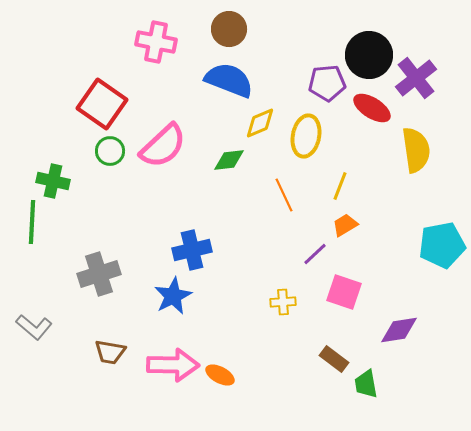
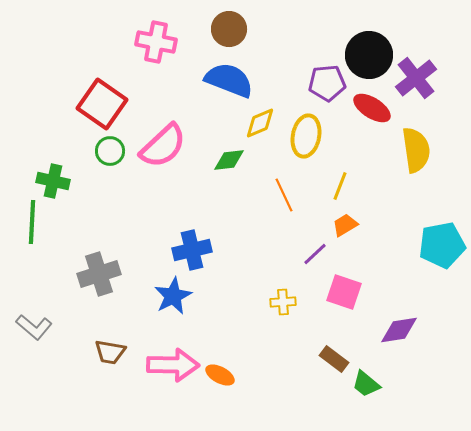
green trapezoid: rotated 40 degrees counterclockwise
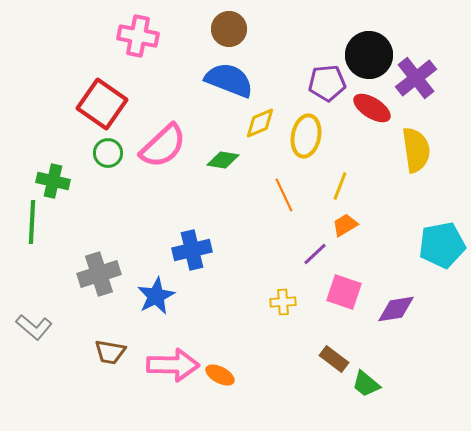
pink cross: moved 18 px left, 6 px up
green circle: moved 2 px left, 2 px down
green diamond: moved 6 px left; rotated 16 degrees clockwise
blue star: moved 17 px left
purple diamond: moved 3 px left, 21 px up
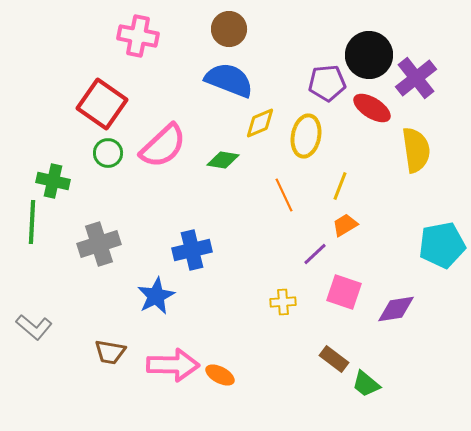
gray cross: moved 30 px up
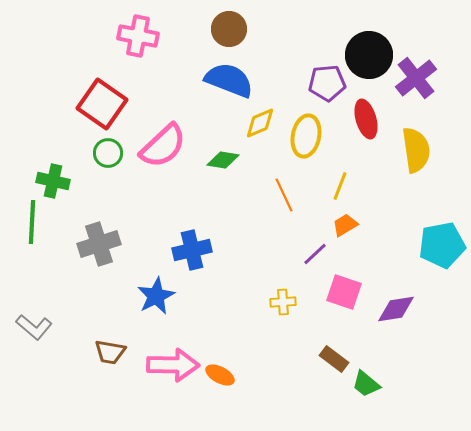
red ellipse: moved 6 px left, 11 px down; rotated 42 degrees clockwise
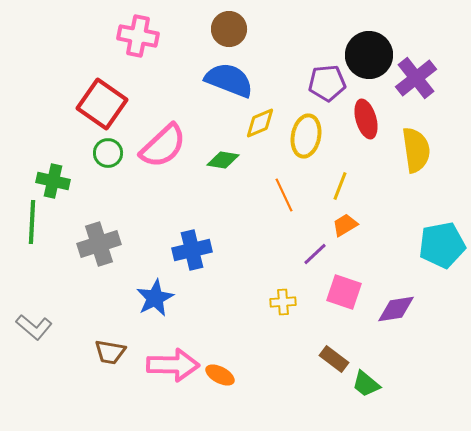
blue star: moved 1 px left, 2 px down
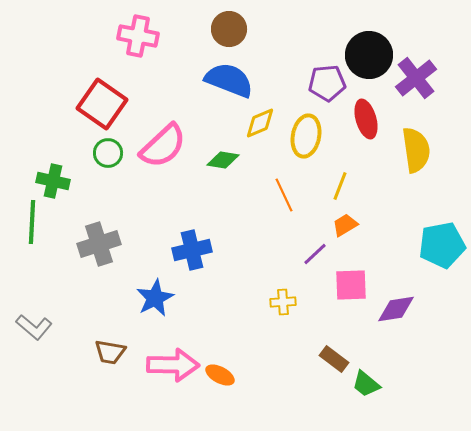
pink square: moved 7 px right, 7 px up; rotated 21 degrees counterclockwise
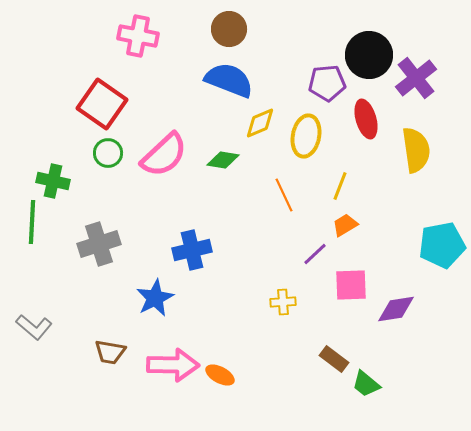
pink semicircle: moved 1 px right, 9 px down
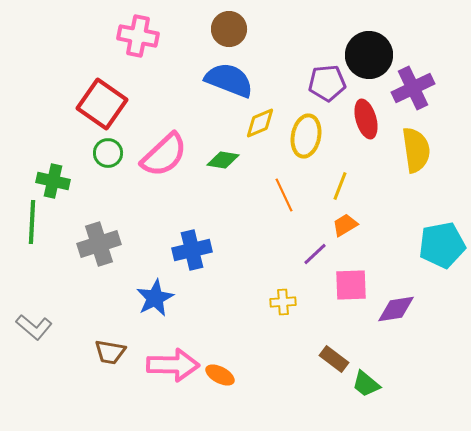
purple cross: moved 3 px left, 10 px down; rotated 12 degrees clockwise
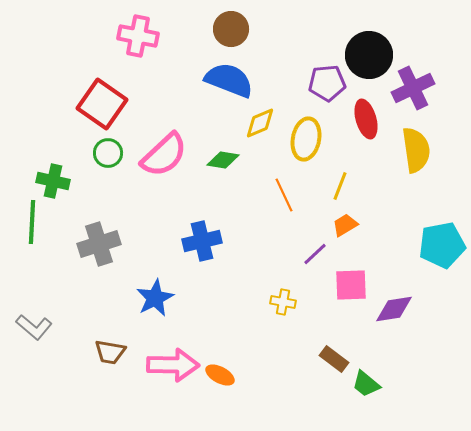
brown circle: moved 2 px right
yellow ellipse: moved 3 px down
blue cross: moved 10 px right, 9 px up
yellow cross: rotated 15 degrees clockwise
purple diamond: moved 2 px left
